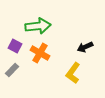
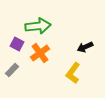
purple square: moved 2 px right, 2 px up
orange cross: rotated 24 degrees clockwise
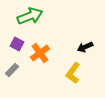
green arrow: moved 8 px left, 10 px up; rotated 15 degrees counterclockwise
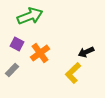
black arrow: moved 1 px right, 5 px down
yellow L-shape: rotated 10 degrees clockwise
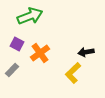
black arrow: rotated 14 degrees clockwise
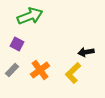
orange cross: moved 17 px down
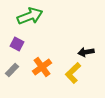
orange cross: moved 2 px right, 3 px up
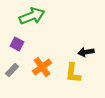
green arrow: moved 2 px right
yellow L-shape: rotated 40 degrees counterclockwise
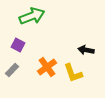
purple square: moved 1 px right, 1 px down
black arrow: moved 2 px up; rotated 21 degrees clockwise
orange cross: moved 5 px right
yellow L-shape: rotated 25 degrees counterclockwise
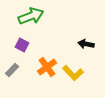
green arrow: moved 1 px left
purple square: moved 4 px right
black arrow: moved 6 px up
yellow L-shape: rotated 25 degrees counterclockwise
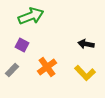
yellow L-shape: moved 12 px right
